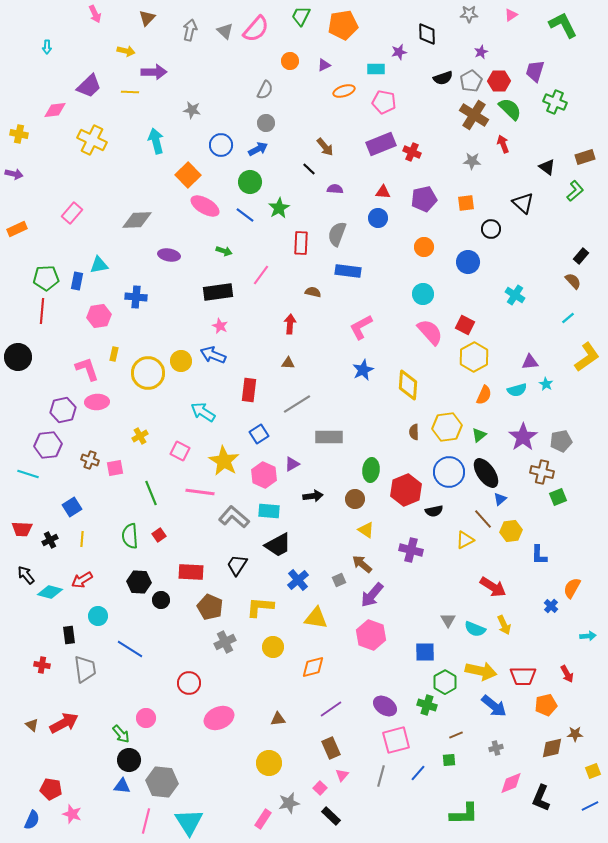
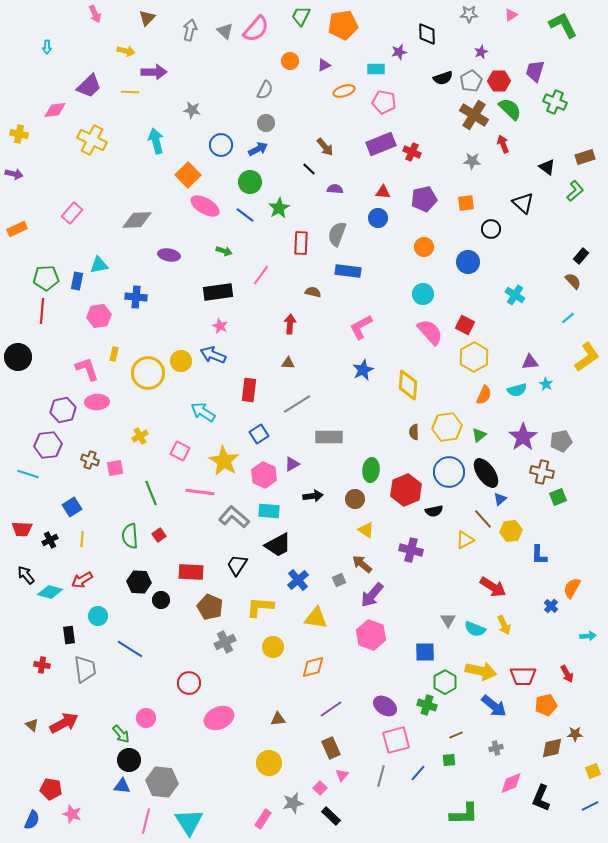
gray star at (289, 803): moved 4 px right
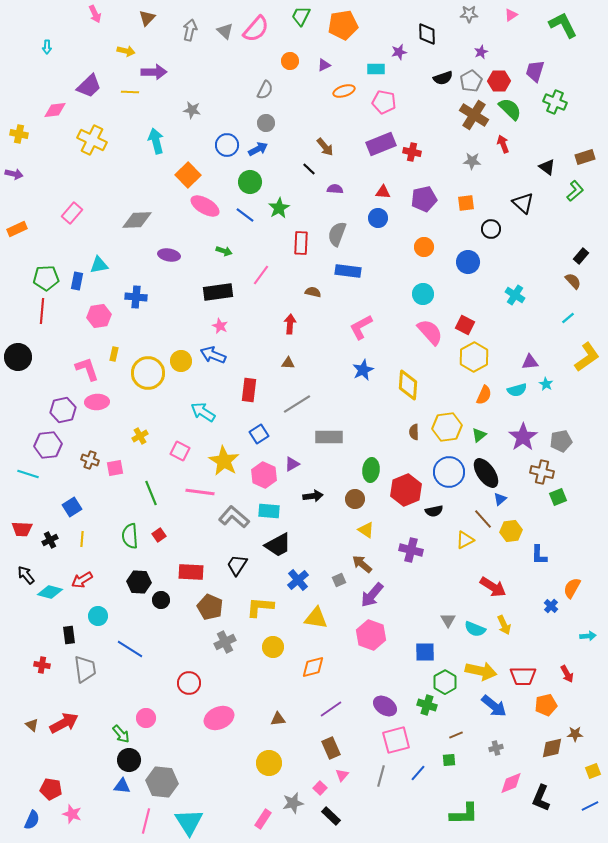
blue circle at (221, 145): moved 6 px right
red cross at (412, 152): rotated 12 degrees counterclockwise
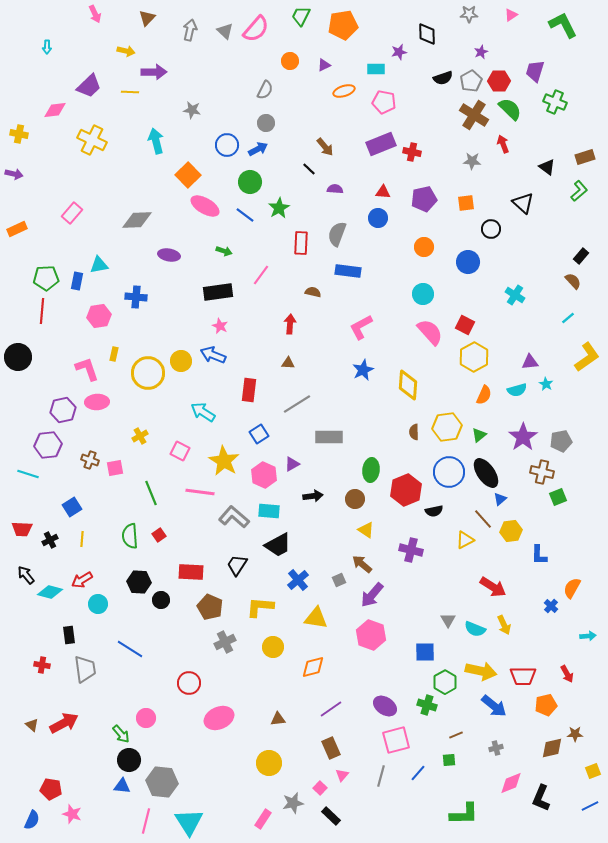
green L-shape at (575, 191): moved 4 px right
cyan circle at (98, 616): moved 12 px up
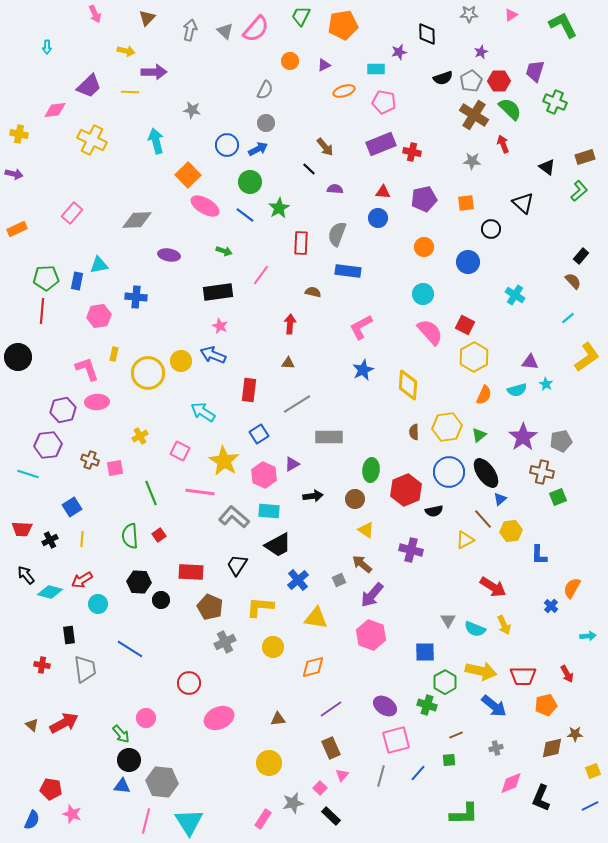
purple triangle at (530, 362): rotated 12 degrees clockwise
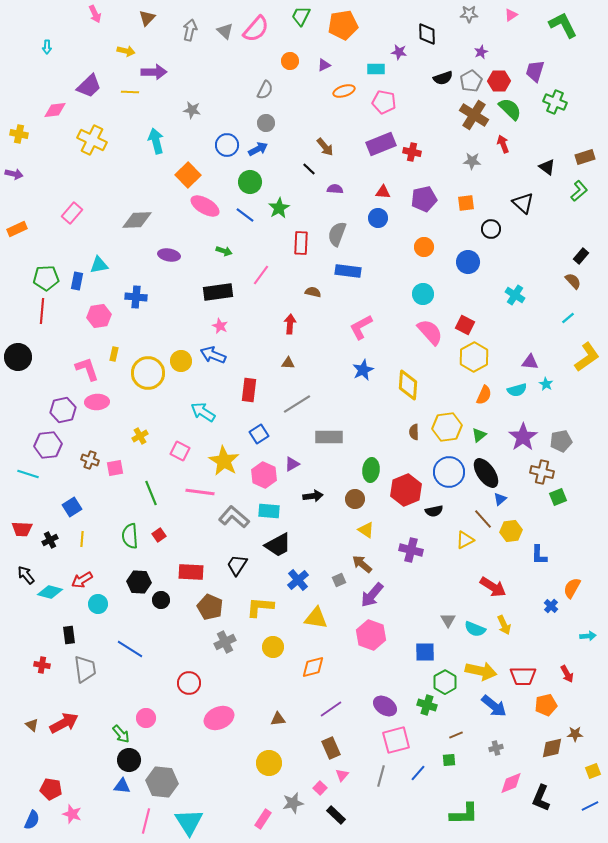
purple star at (399, 52): rotated 21 degrees clockwise
black rectangle at (331, 816): moved 5 px right, 1 px up
